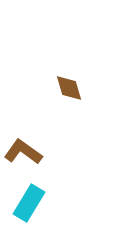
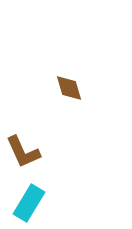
brown L-shape: rotated 150 degrees counterclockwise
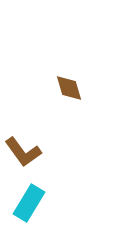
brown L-shape: rotated 12 degrees counterclockwise
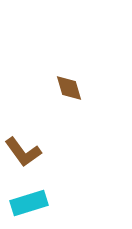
cyan rectangle: rotated 42 degrees clockwise
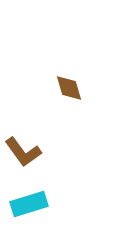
cyan rectangle: moved 1 px down
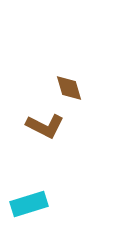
brown L-shape: moved 22 px right, 26 px up; rotated 27 degrees counterclockwise
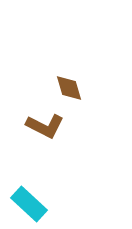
cyan rectangle: rotated 60 degrees clockwise
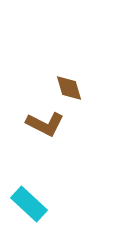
brown L-shape: moved 2 px up
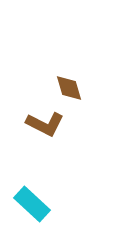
cyan rectangle: moved 3 px right
